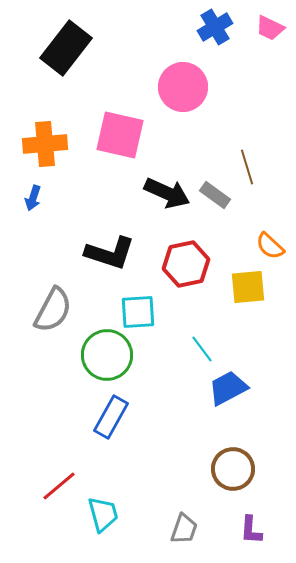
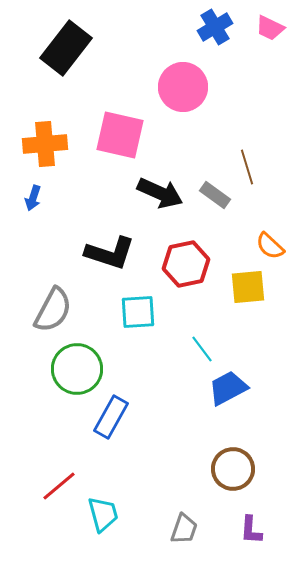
black arrow: moved 7 px left
green circle: moved 30 px left, 14 px down
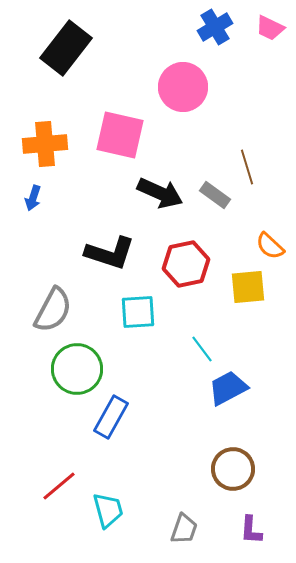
cyan trapezoid: moved 5 px right, 4 px up
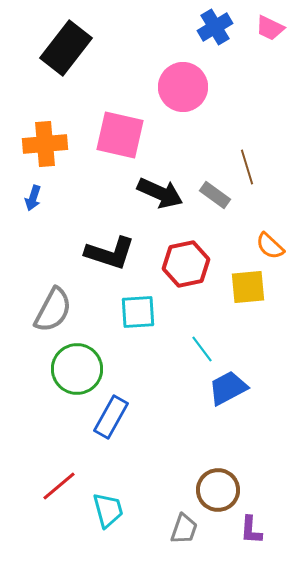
brown circle: moved 15 px left, 21 px down
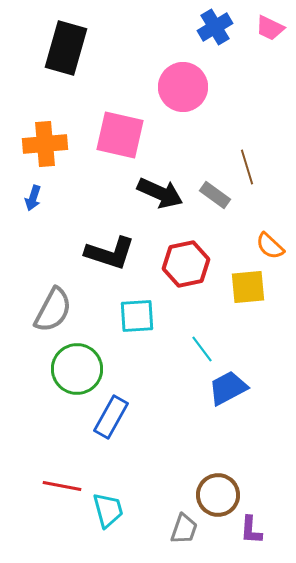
black rectangle: rotated 22 degrees counterclockwise
cyan square: moved 1 px left, 4 px down
red line: moved 3 px right; rotated 51 degrees clockwise
brown circle: moved 5 px down
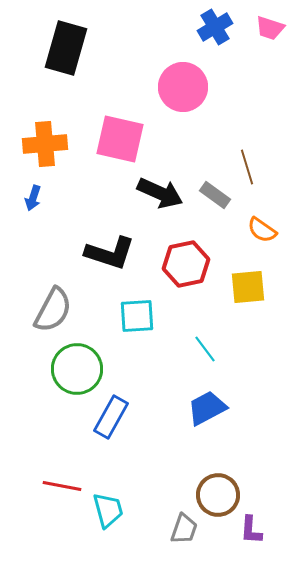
pink trapezoid: rotated 8 degrees counterclockwise
pink square: moved 4 px down
orange semicircle: moved 8 px left, 16 px up; rotated 8 degrees counterclockwise
cyan line: moved 3 px right
blue trapezoid: moved 21 px left, 20 px down
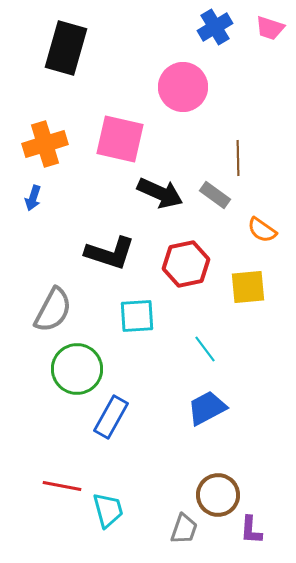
orange cross: rotated 12 degrees counterclockwise
brown line: moved 9 px left, 9 px up; rotated 16 degrees clockwise
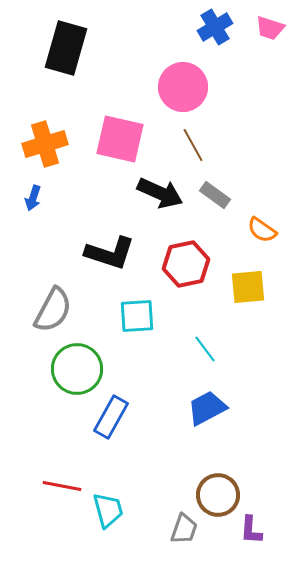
brown line: moved 45 px left, 13 px up; rotated 28 degrees counterclockwise
